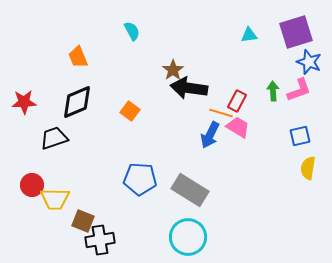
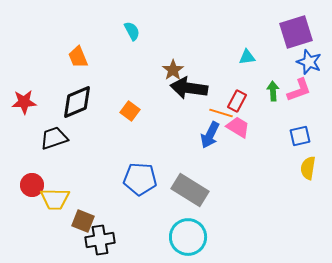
cyan triangle: moved 2 px left, 22 px down
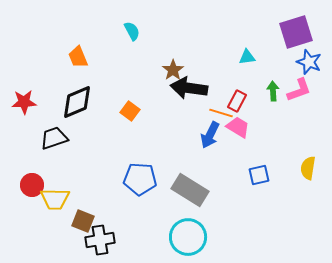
blue square: moved 41 px left, 39 px down
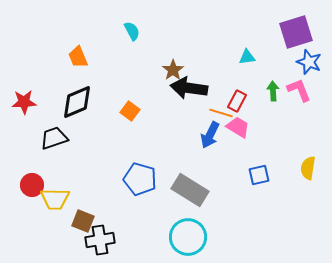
pink L-shape: rotated 92 degrees counterclockwise
blue pentagon: rotated 12 degrees clockwise
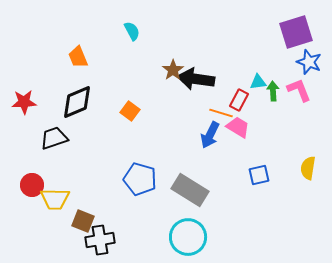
cyan triangle: moved 11 px right, 25 px down
black arrow: moved 7 px right, 9 px up
red rectangle: moved 2 px right, 1 px up
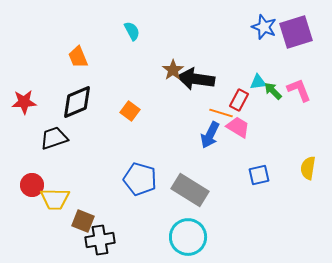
blue star: moved 45 px left, 35 px up
green arrow: rotated 42 degrees counterclockwise
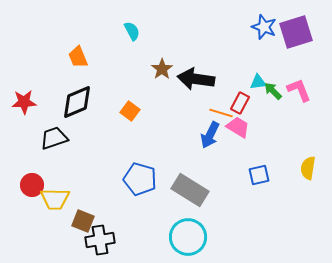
brown star: moved 11 px left, 1 px up
red rectangle: moved 1 px right, 3 px down
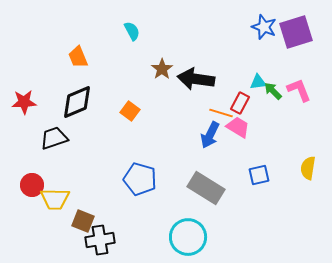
gray rectangle: moved 16 px right, 2 px up
